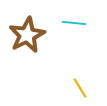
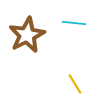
yellow line: moved 5 px left, 4 px up
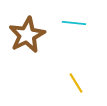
yellow line: moved 1 px right, 1 px up
